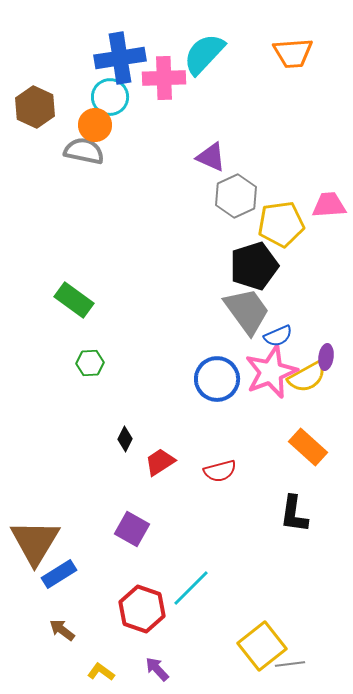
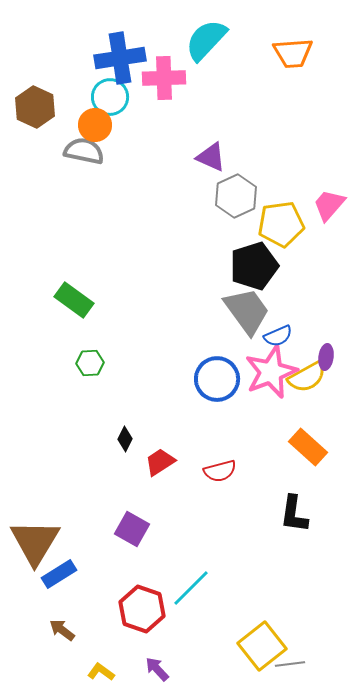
cyan semicircle: moved 2 px right, 14 px up
pink trapezoid: rotated 45 degrees counterclockwise
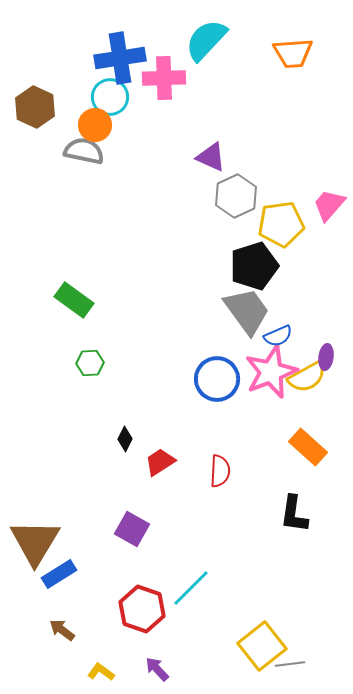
red semicircle: rotated 72 degrees counterclockwise
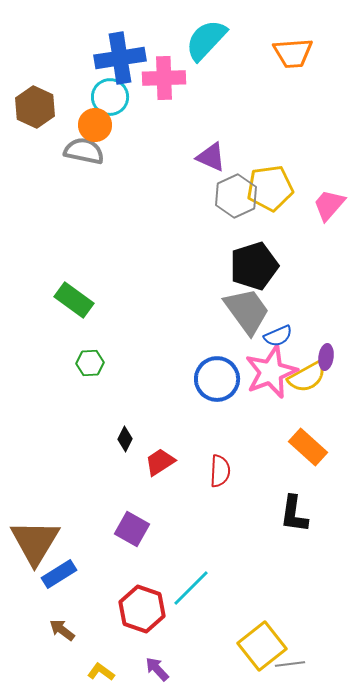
yellow pentagon: moved 11 px left, 36 px up
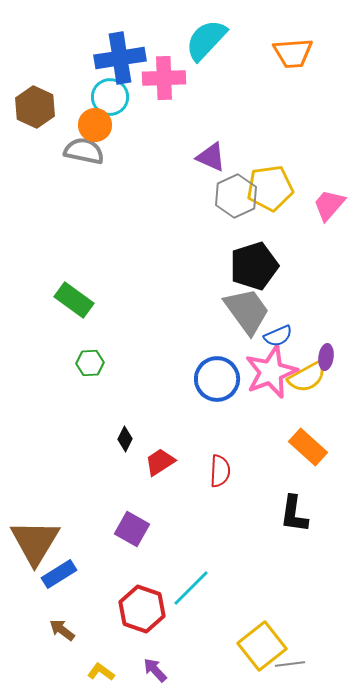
purple arrow: moved 2 px left, 1 px down
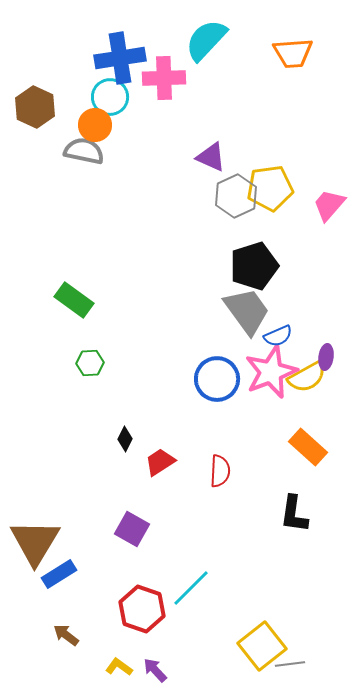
brown arrow: moved 4 px right, 5 px down
yellow L-shape: moved 18 px right, 5 px up
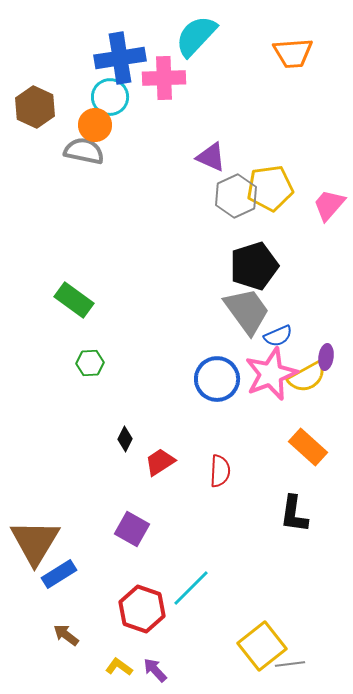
cyan semicircle: moved 10 px left, 4 px up
pink star: moved 2 px down
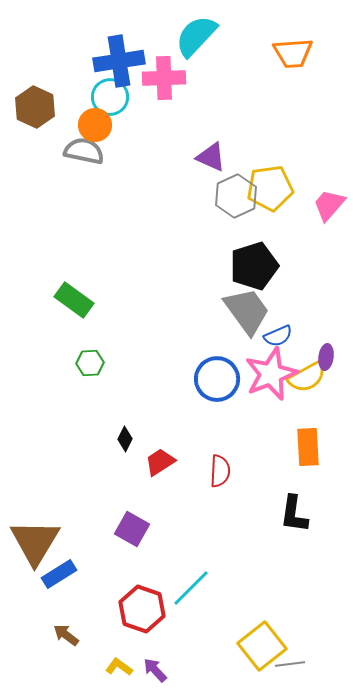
blue cross: moved 1 px left, 3 px down
orange rectangle: rotated 45 degrees clockwise
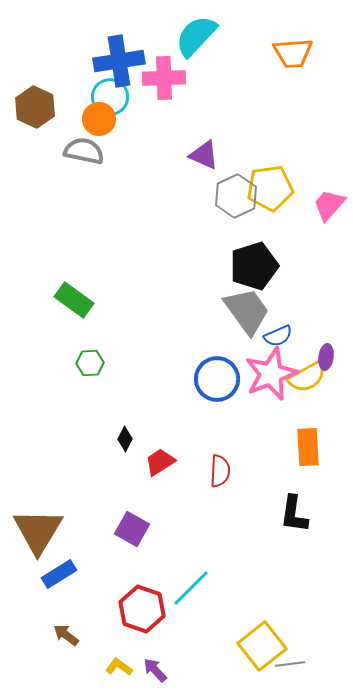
orange circle: moved 4 px right, 6 px up
purple triangle: moved 7 px left, 2 px up
brown triangle: moved 3 px right, 11 px up
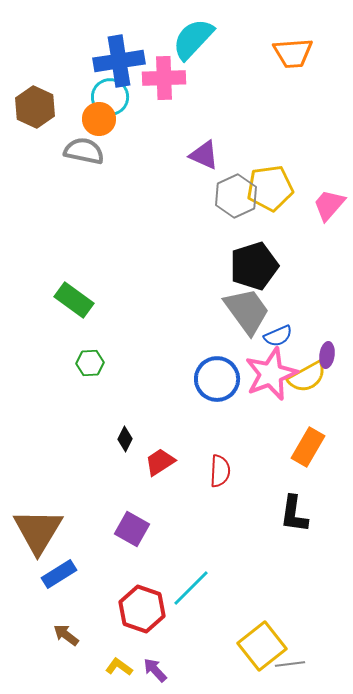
cyan semicircle: moved 3 px left, 3 px down
purple ellipse: moved 1 px right, 2 px up
orange rectangle: rotated 33 degrees clockwise
